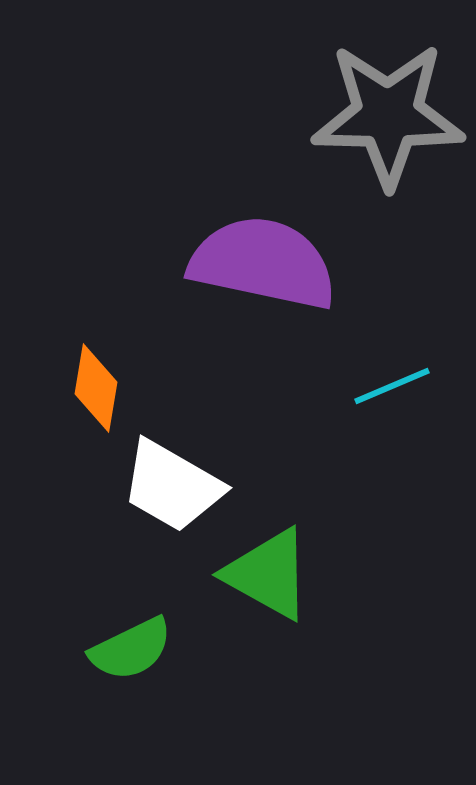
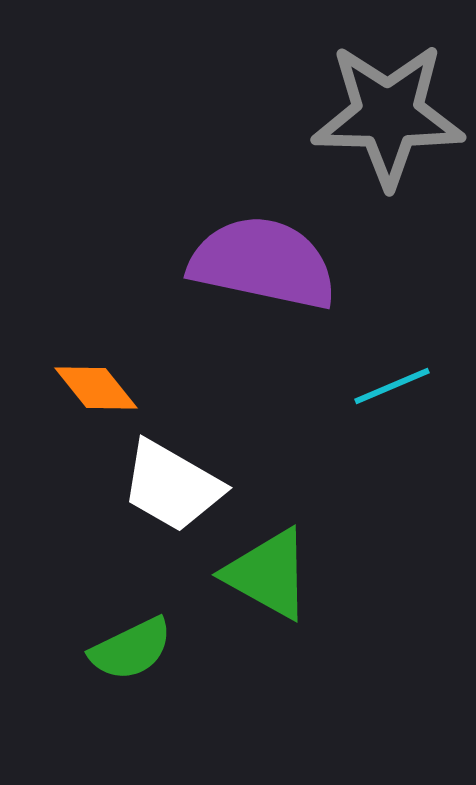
orange diamond: rotated 48 degrees counterclockwise
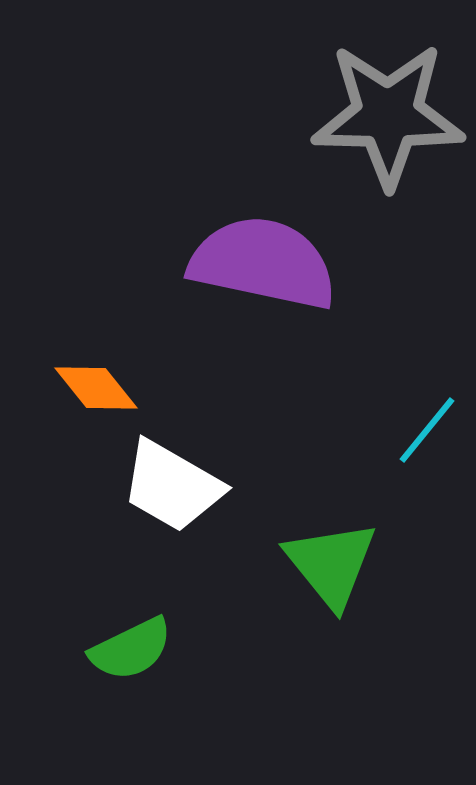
cyan line: moved 35 px right, 44 px down; rotated 28 degrees counterclockwise
green triangle: moved 63 px right, 10 px up; rotated 22 degrees clockwise
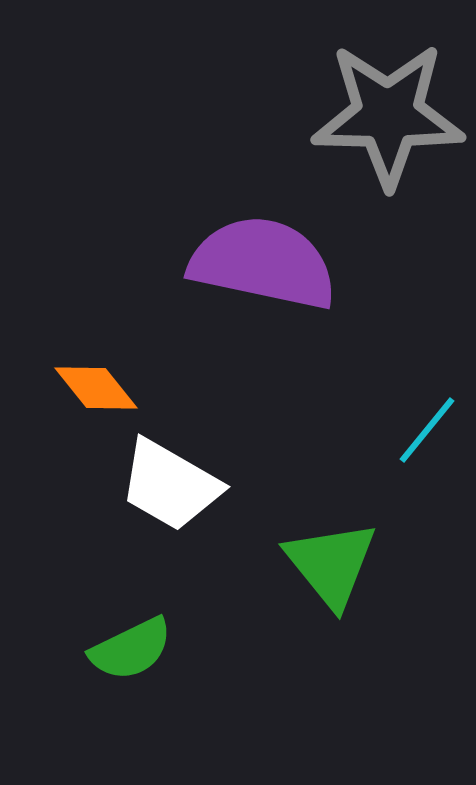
white trapezoid: moved 2 px left, 1 px up
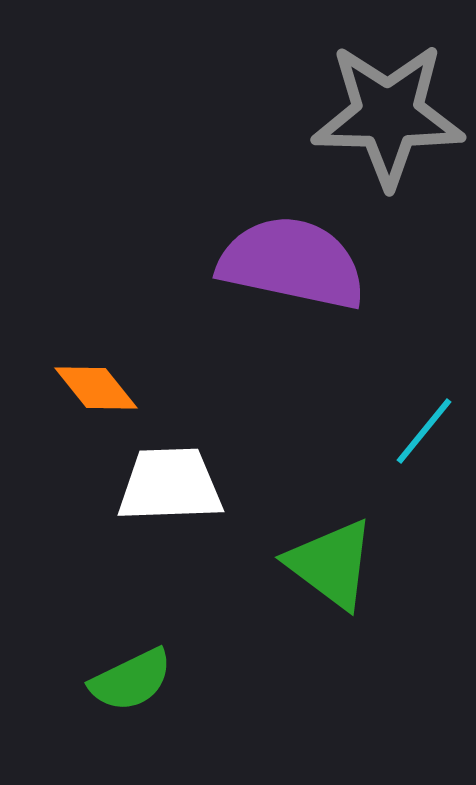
purple semicircle: moved 29 px right
cyan line: moved 3 px left, 1 px down
white trapezoid: rotated 148 degrees clockwise
green triangle: rotated 14 degrees counterclockwise
green semicircle: moved 31 px down
